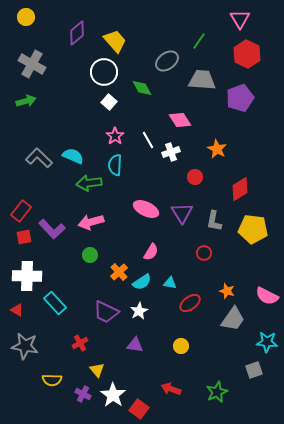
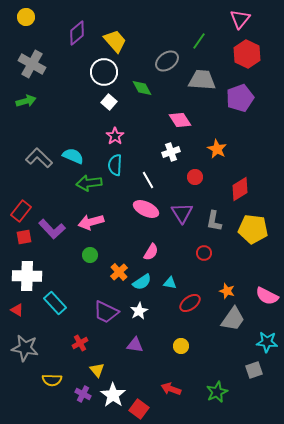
pink triangle at (240, 19): rotated 10 degrees clockwise
white line at (148, 140): moved 40 px down
gray star at (25, 346): moved 2 px down
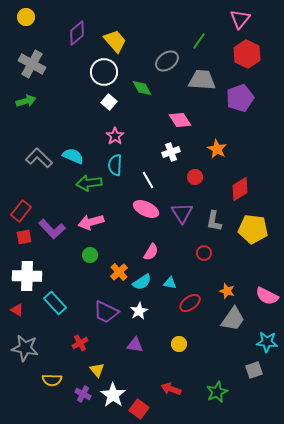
yellow circle at (181, 346): moved 2 px left, 2 px up
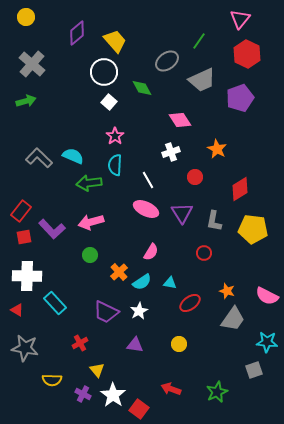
gray cross at (32, 64): rotated 12 degrees clockwise
gray trapezoid at (202, 80): rotated 152 degrees clockwise
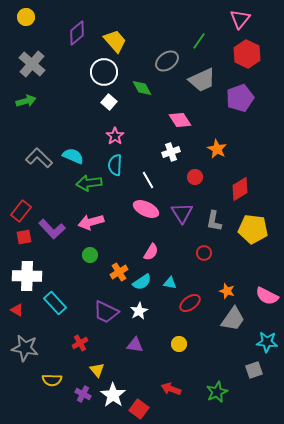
orange cross at (119, 272): rotated 12 degrees clockwise
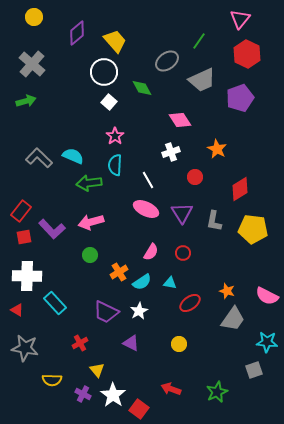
yellow circle at (26, 17): moved 8 px right
red circle at (204, 253): moved 21 px left
purple triangle at (135, 345): moved 4 px left, 2 px up; rotated 18 degrees clockwise
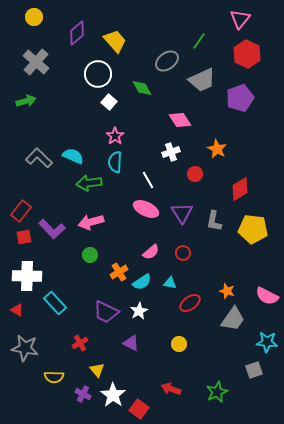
gray cross at (32, 64): moved 4 px right, 2 px up
white circle at (104, 72): moved 6 px left, 2 px down
cyan semicircle at (115, 165): moved 3 px up
red circle at (195, 177): moved 3 px up
pink semicircle at (151, 252): rotated 18 degrees clockwise
yellow semicircle at (52, 380): moved 2 px right, 3 px up
